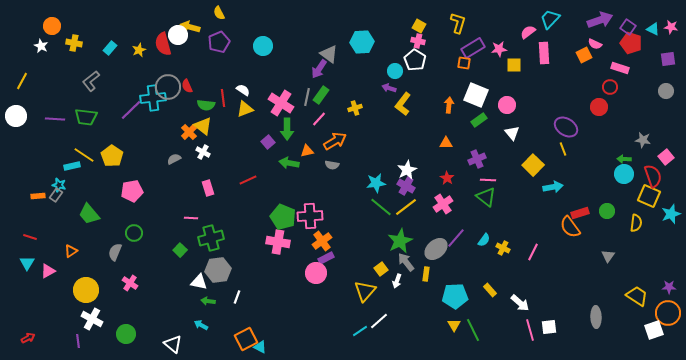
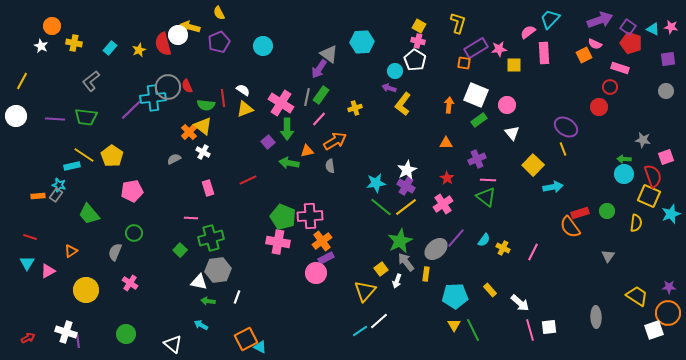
purple rectangle at (473, 48): moved 3 px right
pink square at (666, 157): rotated 21 degrees clockwise
gray semicircle at (332, 165): moved 2 px left, 1 px down; rotated 72 degrees clockwise
white cross at (92, 319): moved 26 px left, 13 px down; rotated 10 degrees counterclockwise
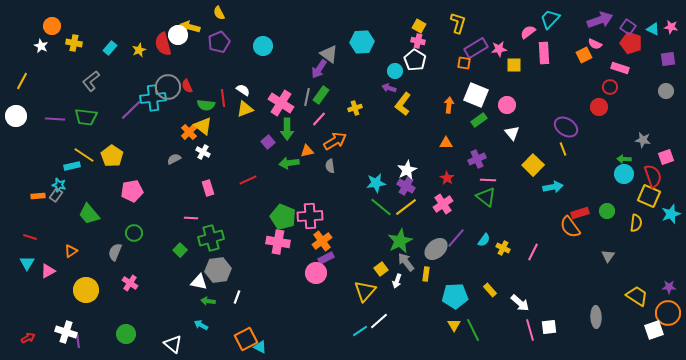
green arrow at (289, 163): rotated 18 degrees counterclockwise
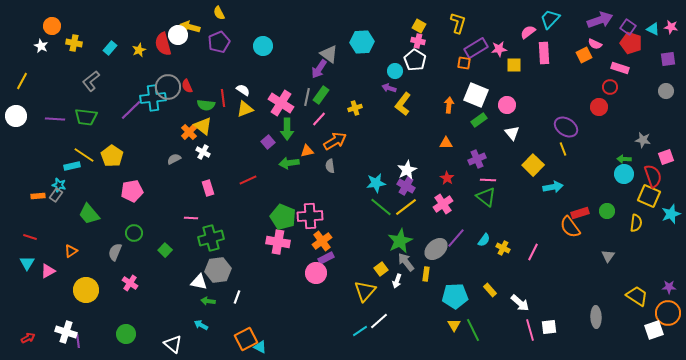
green square at (180, 250): moved 15 px left
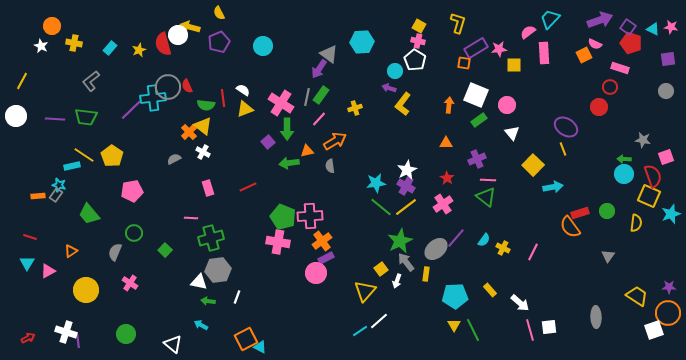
red line at (248, 180): moved 7 px down
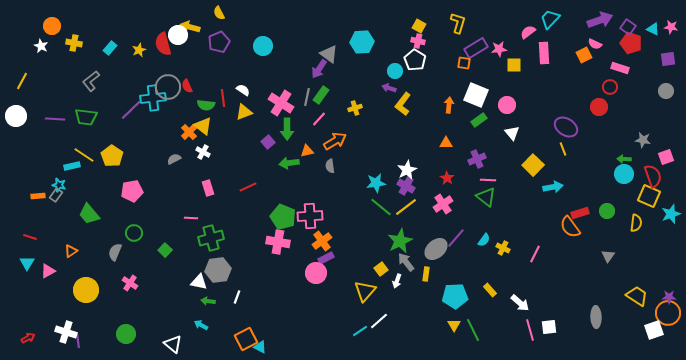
yellow triangle at (245, 109): moved 1 px left, 3 px down
pink line at (533, 252): moved 2 px right, 2 px down
purple star at (669, 287): moved 10 px down
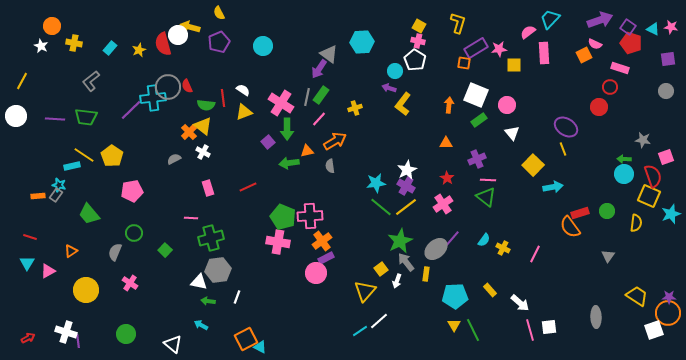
purple line at (456, 238): moved 5 px left, 2 px down
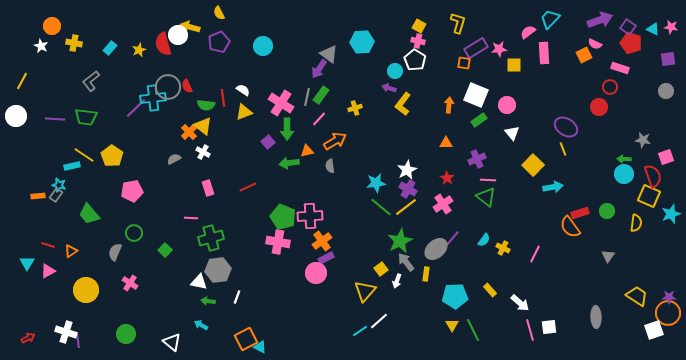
purple line at (131, 110): moved 5 px right, 2 px up
purple cross at (406, 186): moved 2 px right, 3 px down
red line at (30, 237): moved 18 px right, 8 px down
yellow triangle at (454, 325): moved 2 px left
white triangle at (173, 344): moved 1 px left, 2 px up
